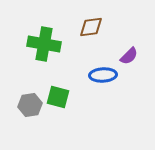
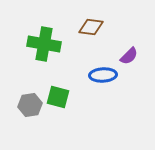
brown diamond: rotated 15 degrees clockwise
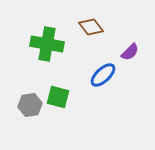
brown diamond: rotated 45 degrees clockwise
green cross: moved 3 px right
purple semicircle: moved 1 px right, 4 px up
blue ellipse: rotated 40 degrees counterclockwise
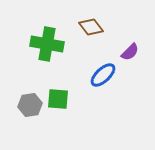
green square: moved 2 px down; rotated 10 degrees counterclockwise
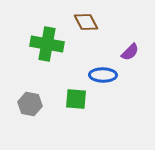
brown diamond: moved 5 px left, 5 px up; rotated 10 degrees clockwise
blue ellipse: rotated 44 degrees clockwise
green square: moved 18 px right
gray hexagon: moved 1 px up; rotated 20 degrees clockwise
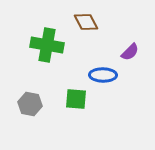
green cross: moved 1 px down
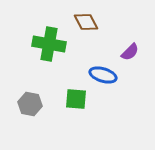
green cross: moved 2 px right, 1 px up
blue ellipse: rotated 16 degrees clockwise
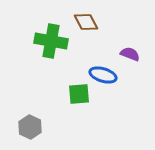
green cross: moved 2 px right, 3 px up
purple semicircle: moved 2 px down; rotated 114 degrees counterclockwise
green square: moved 3 px right, 5 px up; rotated 10 degrees counterclockwise
gray hexagon: moved 23 px down; rotated 15 degrees clockwise
